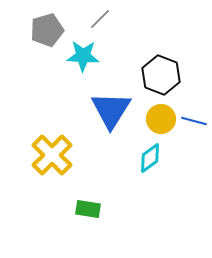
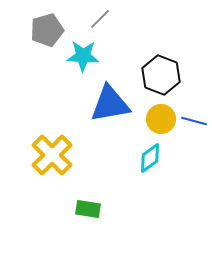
blue triangle: moved 1 px left, 6 px up; rotated 48 degrees clockwise
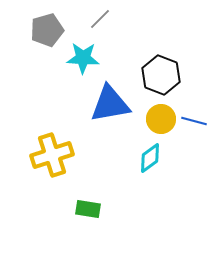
cyan star: moved 2 px down
yellow cross: rotated 27 degrees clockwise
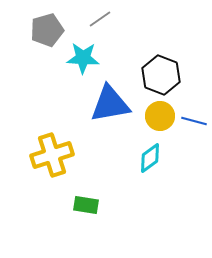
gray line: rotated 10 degrees clockwise
yellow circle: moved 1 px left, 3 px up
green rectangle: moved 2 px left, 4 px up
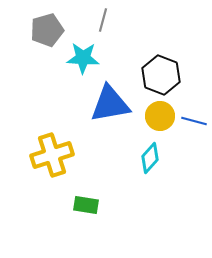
gray line: moved 3 px right, 1 px down; rotated 40 degrees counterclockwise
cyan diamond: rotated 12 degrees counterclockwise
